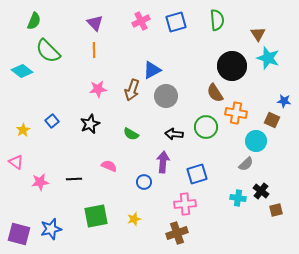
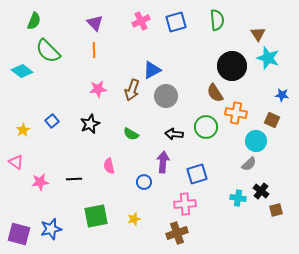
blue star at (284, 101): moved 2 px left, 6 px up
gray semicircle at (246, 164): moved 3 px right
pink semicircle at (109, 166): rotated 126 degrees counterclockwise
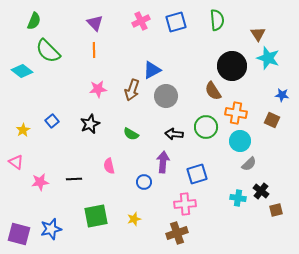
brown semicircle at (215, 93): moved 2 px left, 2 px up
cyan circle at (256, 141): moved 16 px left
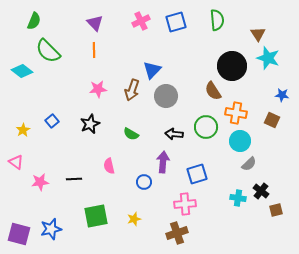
blue triangle at (152, 70): rotated 18 degrees counterclockwise
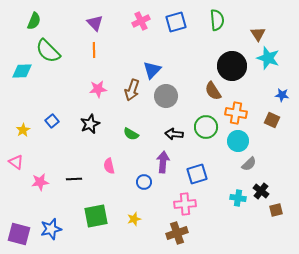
cyan diamond at (22, 71): rotated 40 degrees counterclockwise
cyan circle at (240, 141): moved 2 px left
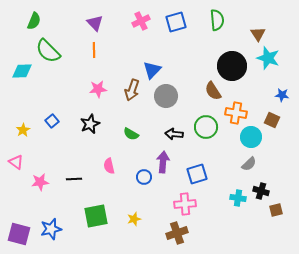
cyan circle at (238, 141): moved 13 px right, 4 px up
blue circle at (144, 182): moved 5 px up
black cross at (261, 191): rotated 21 degrees counterclockwise
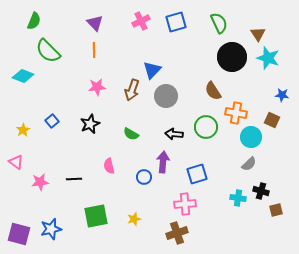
green semicircle at (217, 20): moved 2 px right, 3 px down; rotated 20 degrees counterclockwise
black circle at (232, 66): moved 9 px up
cyan diamond at (22, 71): moved 1 px right, 5 px down; rotated 25 degrees clockwise
pink star at (98, 89): moved 1 px left, 2 px up
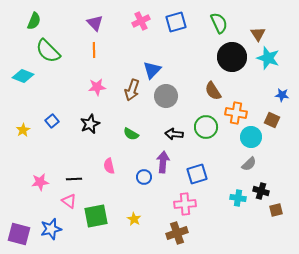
pink triangle at (16, 162): moved 53 px right, 39 px down
yellow star at (134, 219): rotated 24 degrees counterclockwise
